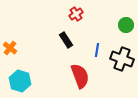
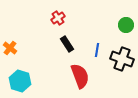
red cross: moved 18 px left, 4 px down
black rectangle: moved 1 px right, 4 px down
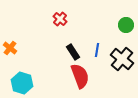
red cross: moved 2 px right, 1 px down; rotated 16 degrees counterclockwise
black rectangle: moved 6 px right, 8 px down
black cross: rotated 20 degrees clockwise
cyan hexagon: moved 2 px right, 2 px down
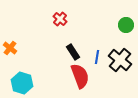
blue line: moved 7 px down
black cross: moved 2 px left, 1 px down
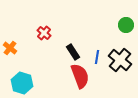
red cross: moved 16 px left, 14 px down
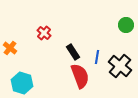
black cross: moved 6 px down
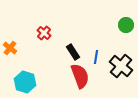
blue line: moved 1 px left
black cross: moved 1 px right
cyan hexagon: moved 3 px right, 1 px up
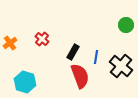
red cross: moved 2 px left, 6 px down
orange cross: moved 5 px up; rotated 16 degrees clockwise
black rectangle: rotated 63 degrees clockwise
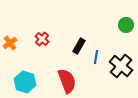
black rectangle: moved 6 px right, 6 px up
red semicircle: moved 13 px left, 5 px down
